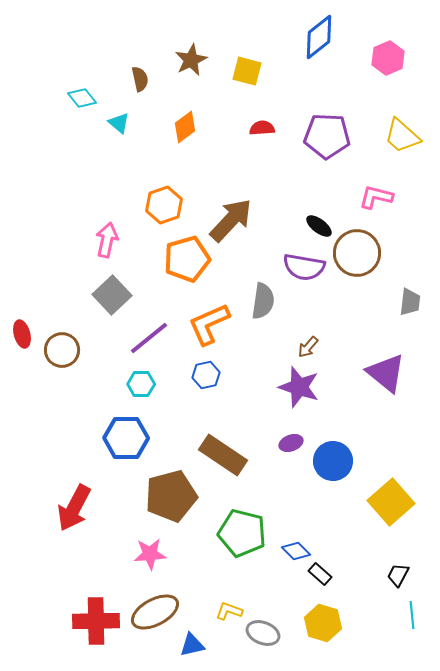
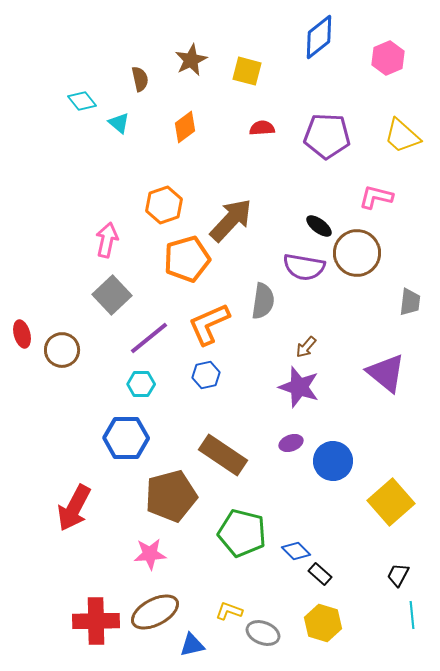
cyan diamond at (82, 98): moved 3 px down
brown arrow at (308, 347): moved 2 px left
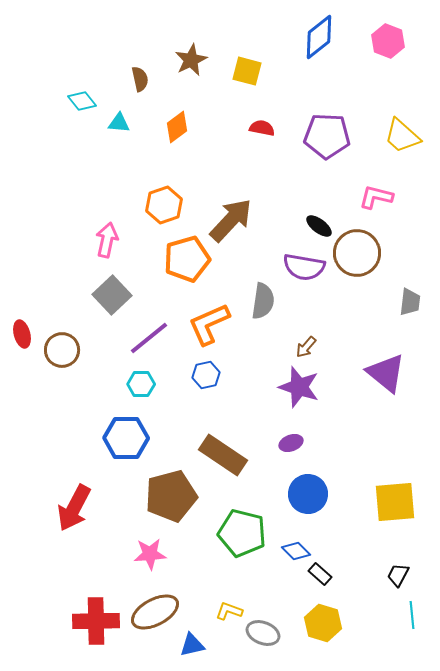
pink hexagon at (388, 58): moved 17 px up; rotated 16 degrees counterclockwise
cyan triangle at (119, 123): rotated 35 degrees counterclockwise
orange diamond at (185, 127): moved 8 px left
red semicircle at (262, 128): rotated 15 degrees clockwise
blue circle at (333, 461): moved 25 px left, 33 px down
yellow square at (391, 502): moved 4 px right; rotated 36 degrees clockwise
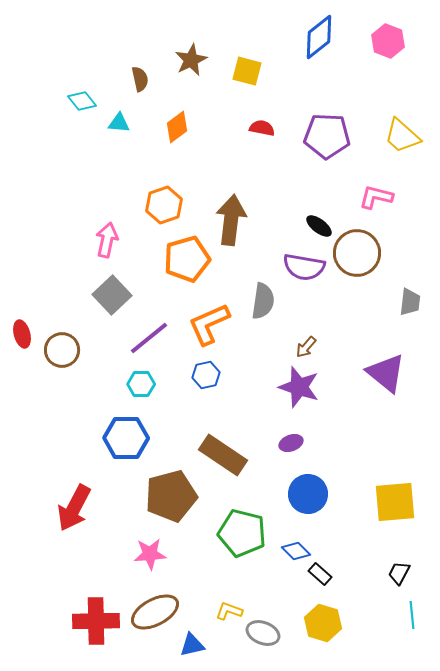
brown arrow at (231, 220): rotated 36 degrees counterclockwise
black trapezoid at (398, 575): moved 1 px right, 2 px up
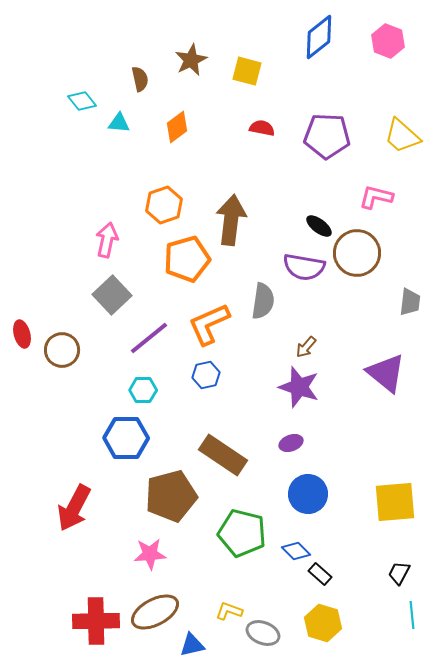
cyan hexagon at (141, 384): moved 2 px right, 6 px down
